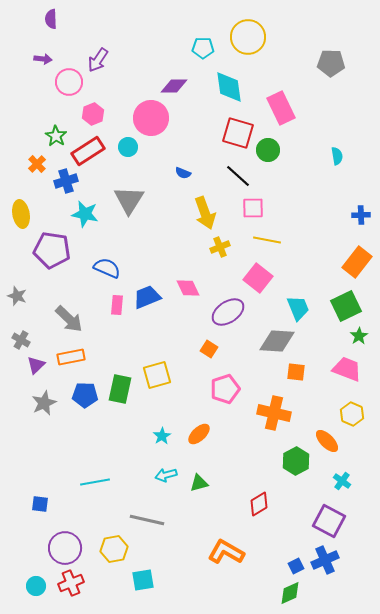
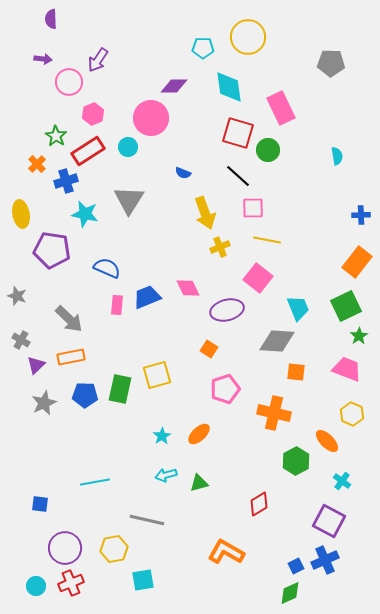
purple ellipse at (228, 312): moved 1 px left, 2 px up; rotated 20 degrees clockwise
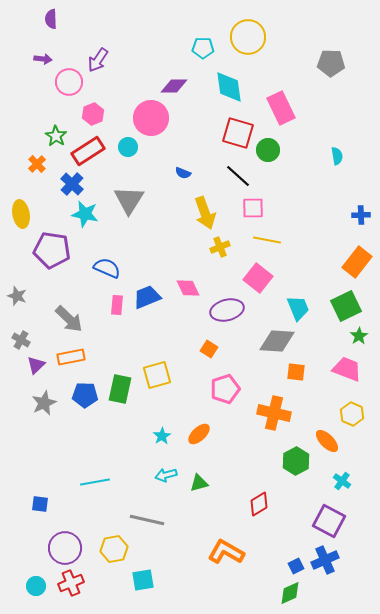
blue cross at (66, 181): moved 6 px right, 3 px down; rotated 30 degrees counterclockwise
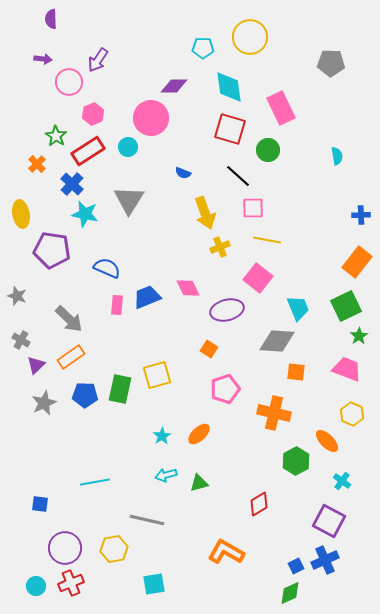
yellow circle at (248, 37): moved 2 px right
red square at (238, 133): moved 8 px left, 4 px up
orange rectangle at (71, 357): rotated 24 degrees counterclockwise
cyan square at (143, 580): moved 11 px right, 4 px down
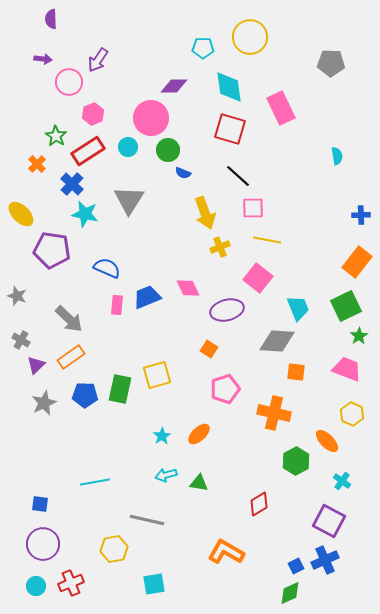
green circle at (268, 150): moved 100 px left
yellow ellipse at (21, 214): rotated 36 degrees counterclockwise
green triangle at (199, 483): rotated 24 degrees clockwise
purple circle at (65, 548): moved 22 px left, 4 px up
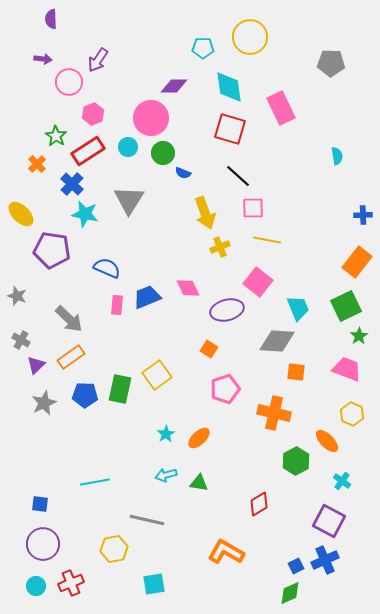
green circle at (168, 150): moved 5 px left, 3 px down
blue cross at (361, 215): moved 2 px right
pink square at (258, 278): moved 4 px down
yellow square at (157, 375): rotated 20 degrees counterclockwise
orange ellipse at (199, 434): moved 4 px down
cyan star at (162, 436): moved 4 px right, 2 px up
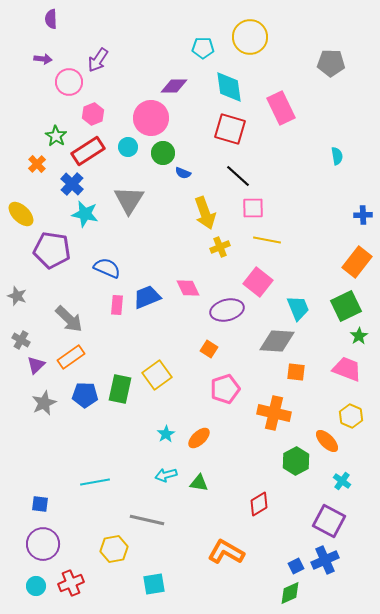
yellow hexagon at (352, 414): moved 1 px left, 2 px down
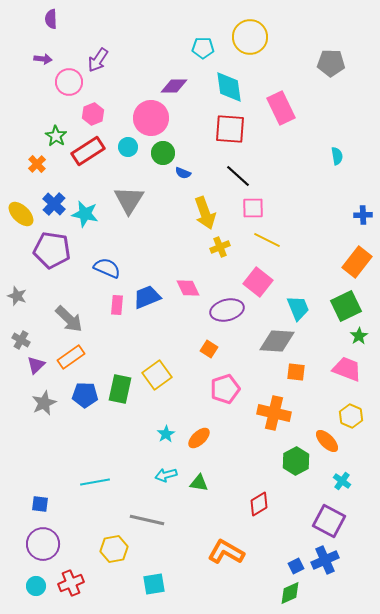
red square at (230, 129): rotated 12 degrees counterclockwise
blue cross at (72, 184): moved 18 px left, 20 px down
yellow line at (267, 240): rotated 16 degrees clockwise
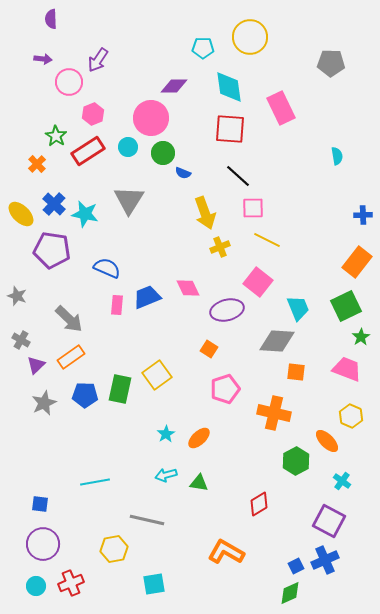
green star at (359, 336): moved 2 px right, 1 px down
